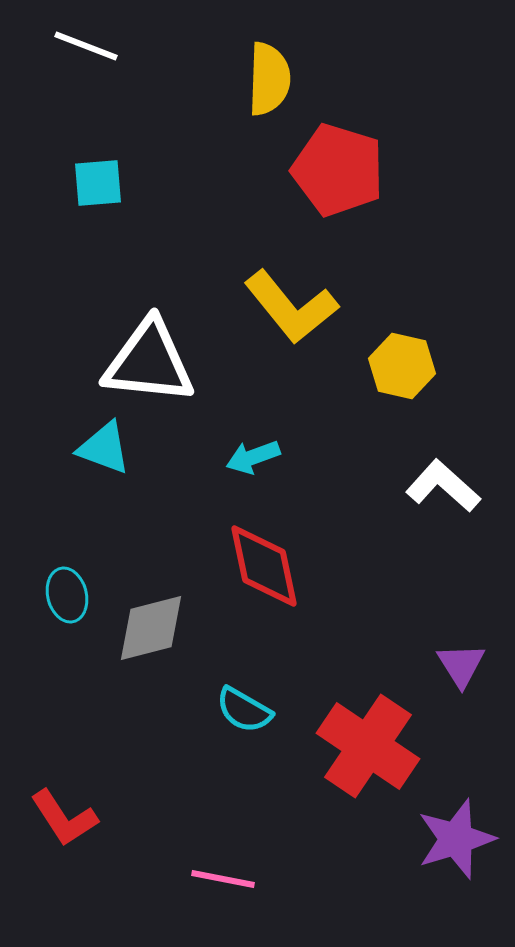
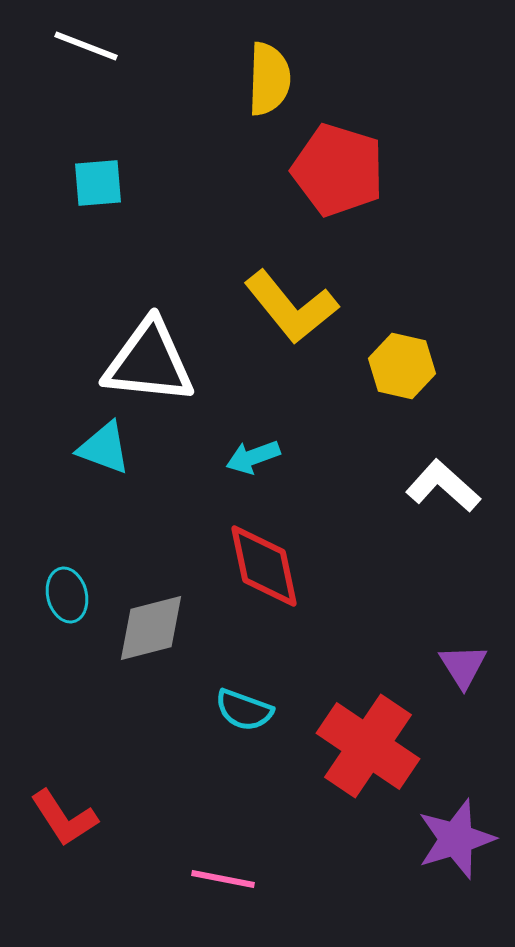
purple triangle: moved 2 px right, 1 px down
cyan semicircle: rotated 10 degrees counterclockwise
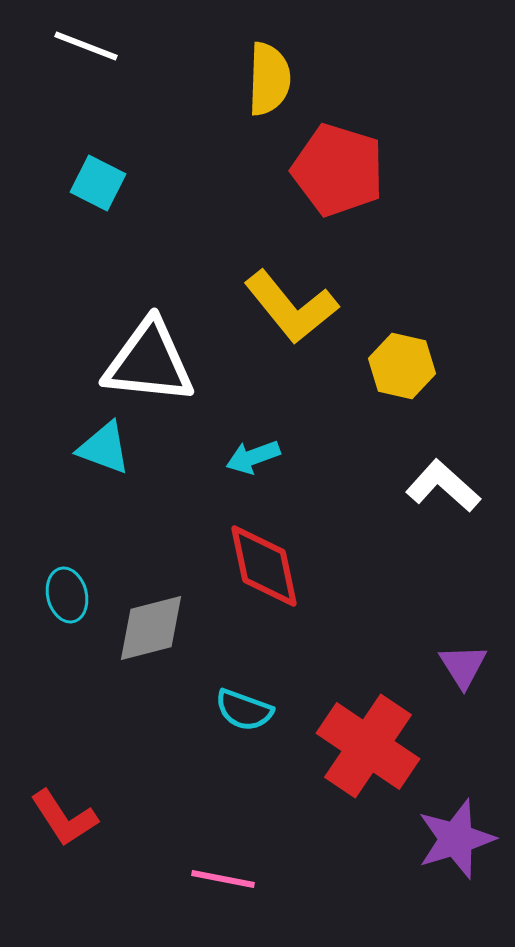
cyan square: rotated 32 degrees clockwise
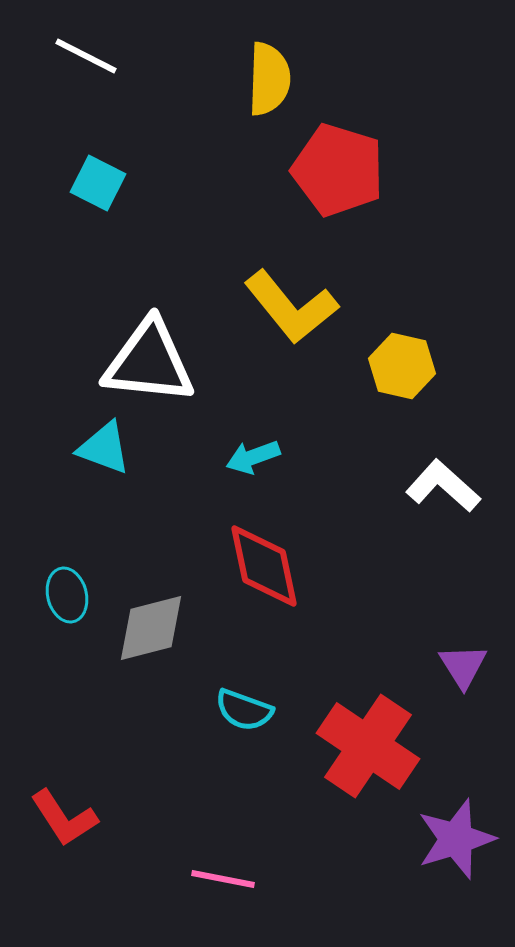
white line: moved 10 px down; rotated 6 degrees clockwise
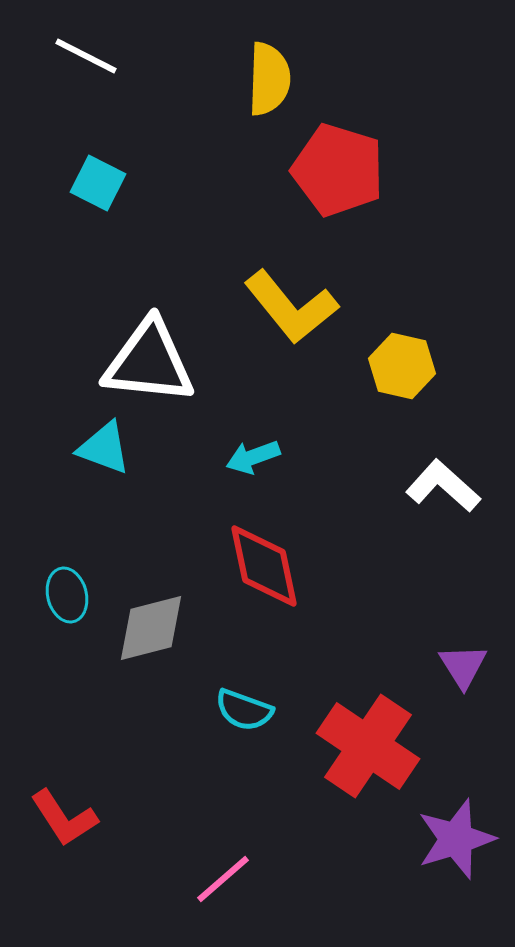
pink line: rotated 52 degrees counterclockwise
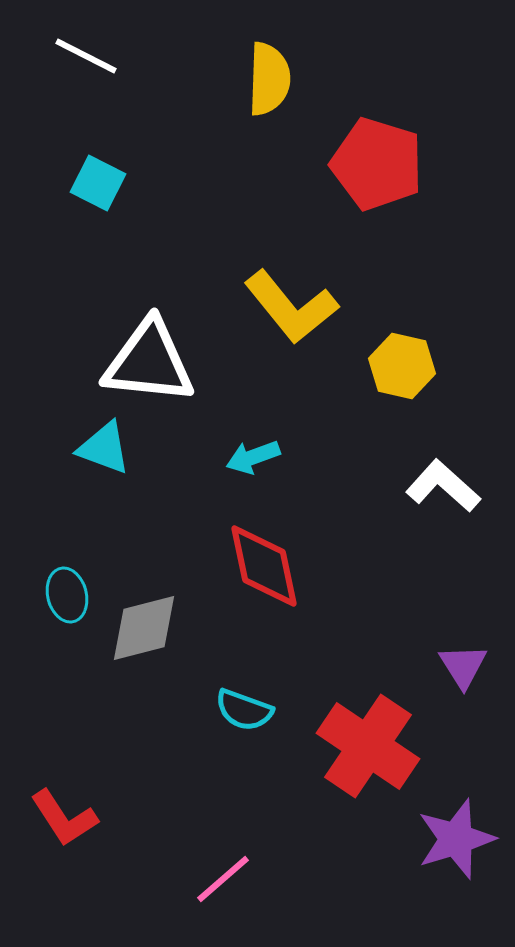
red pentagon: moved 39 px right, 6 px up
gray diamond: moved 7 px left
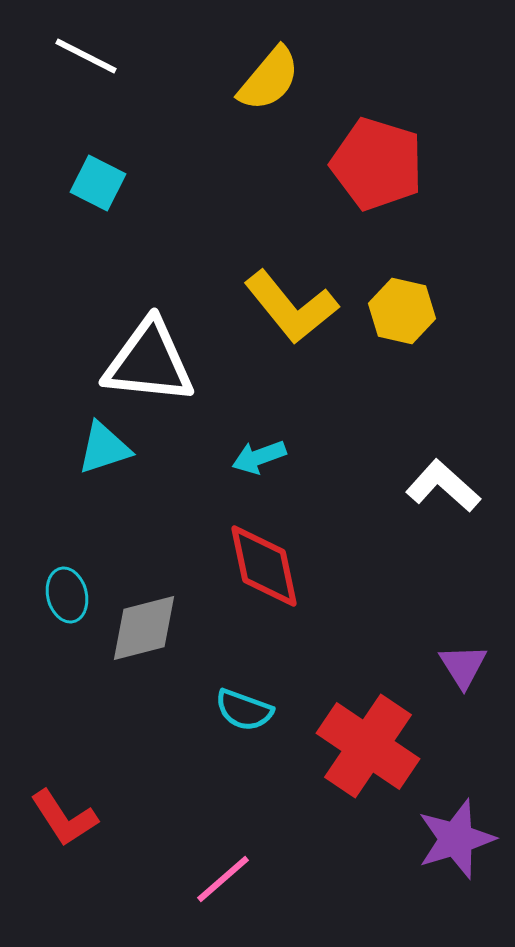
yellow semicircle: rotated 38 degrees clockwise
yellow hexagon: moved 55 px up
cyan triangle: rotated 38 degrees counterclockwise
cyan arrow: moved 6 px right
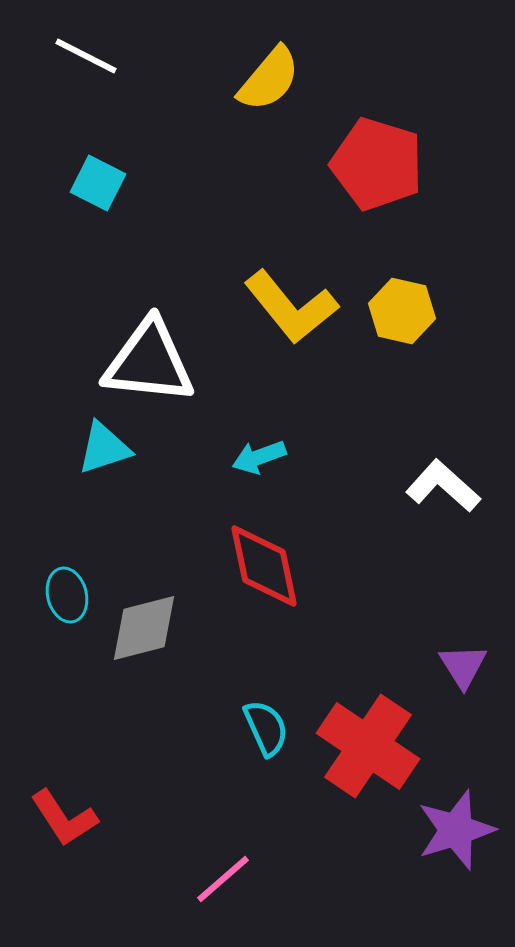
cyan semicircle: moved 22 px right, 18 px down; rotated 134 degrees counterclockwise
purple star: moved 9 px up
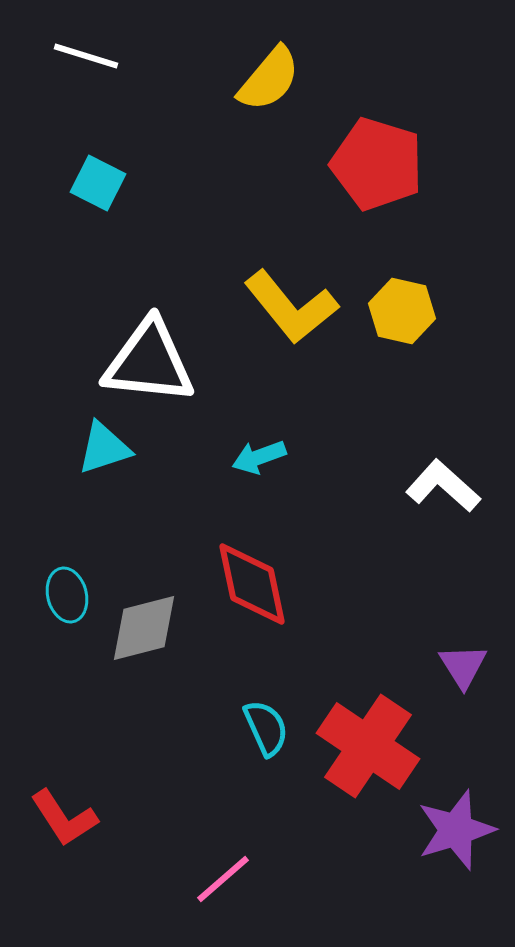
white line: rotated 10 degrees counterclockwise
red diamond: moved 12 px left, 18 px down
